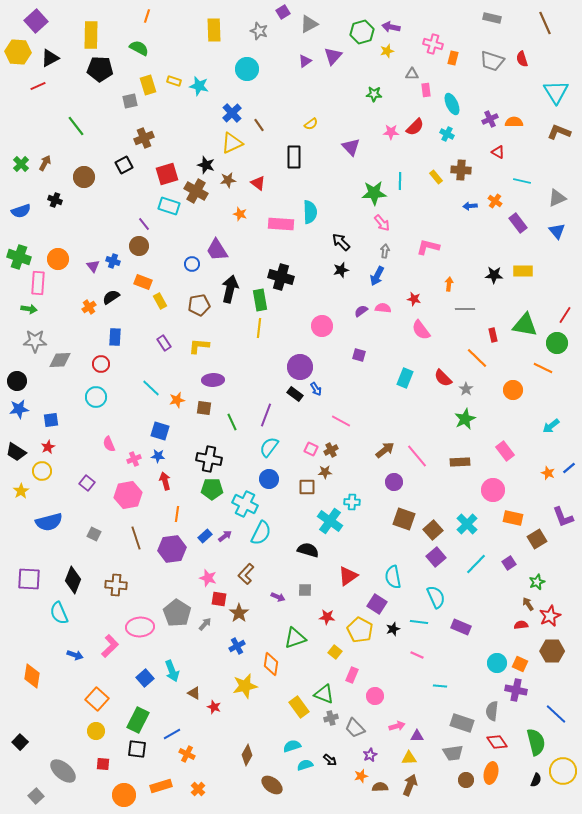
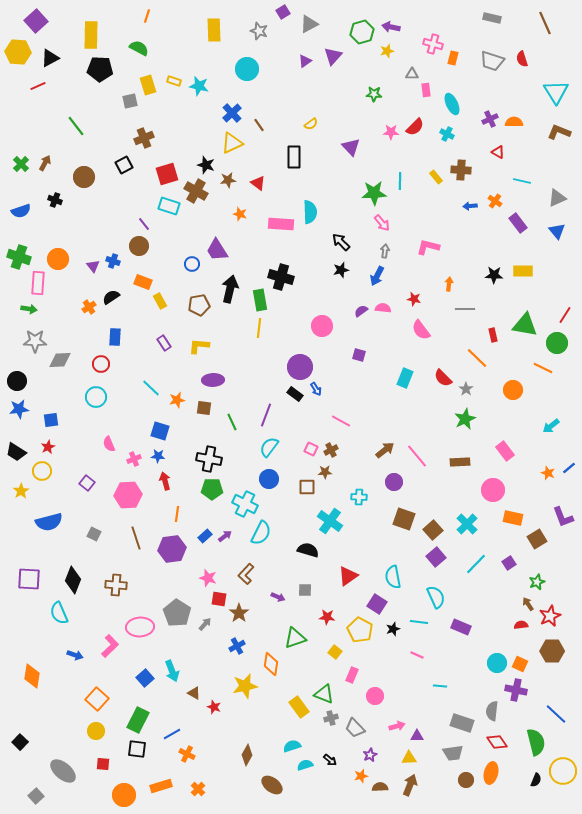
pink hexagon at (128, 495): rotated 8 degrees clockwise
cyan cross at (352, 502): moved 7 px right, 5 px up
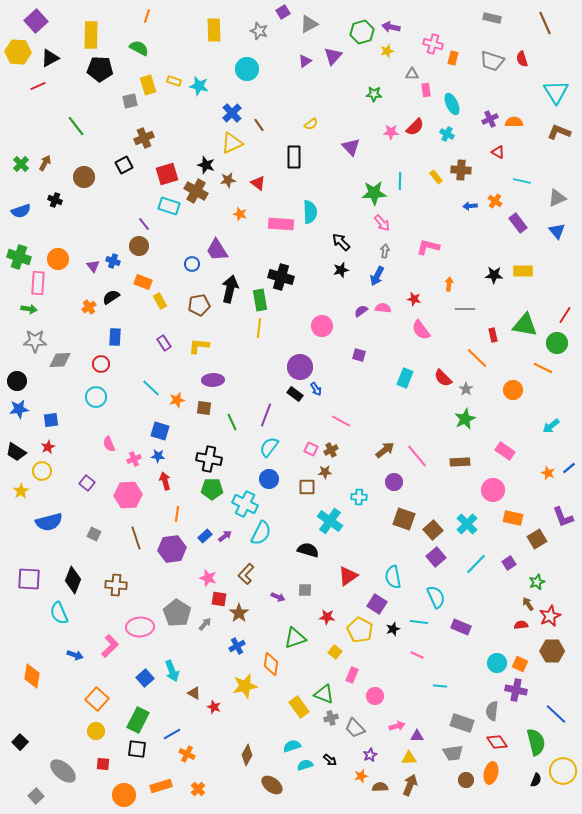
pink rectangle at (505, 451): rotated 18 degrees counterclockwise
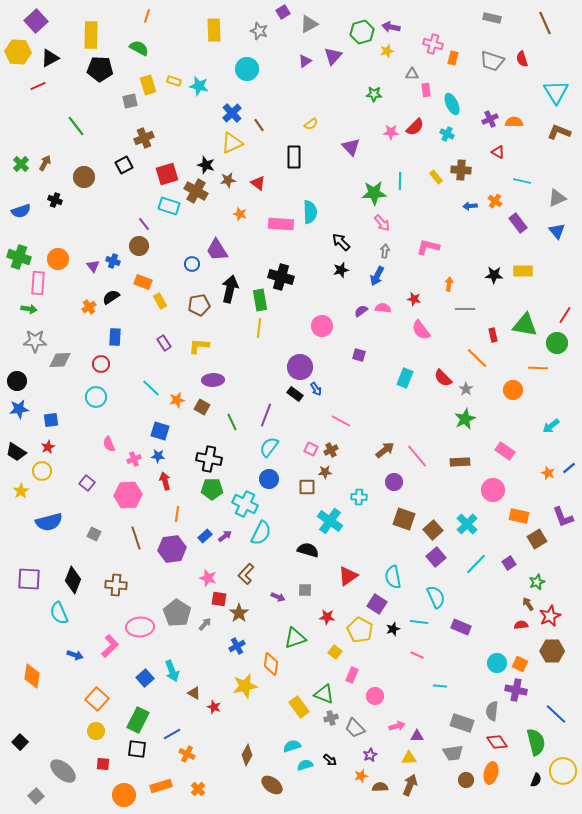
orange line at (543, 368): moved 5 px left; rotated 24 degrees counterclockwise
brown square at (204, 408): moved 2 px left, 1 px up; rotated 21 degrees clockwise
orange rectangle at (513, 518): moved 6 px right, 2 px up
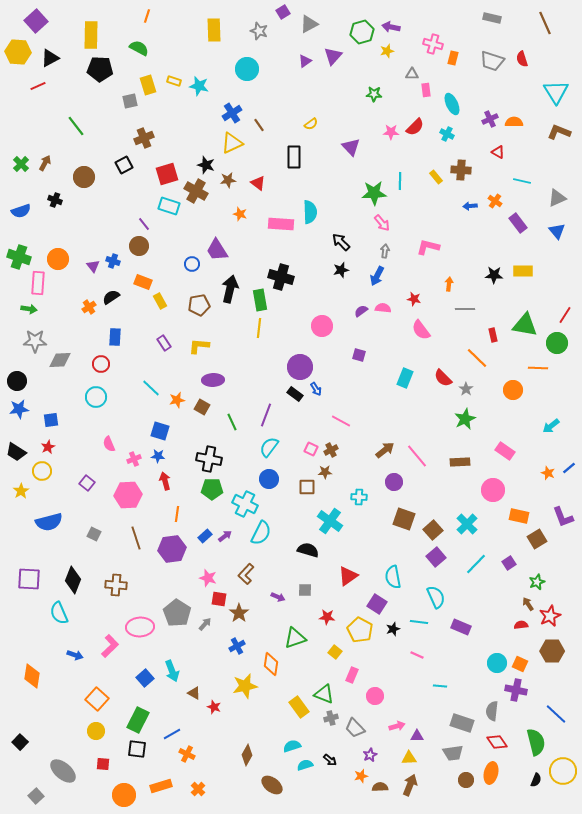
blue cross at (232, 113): rotated 12 degrees clockwise
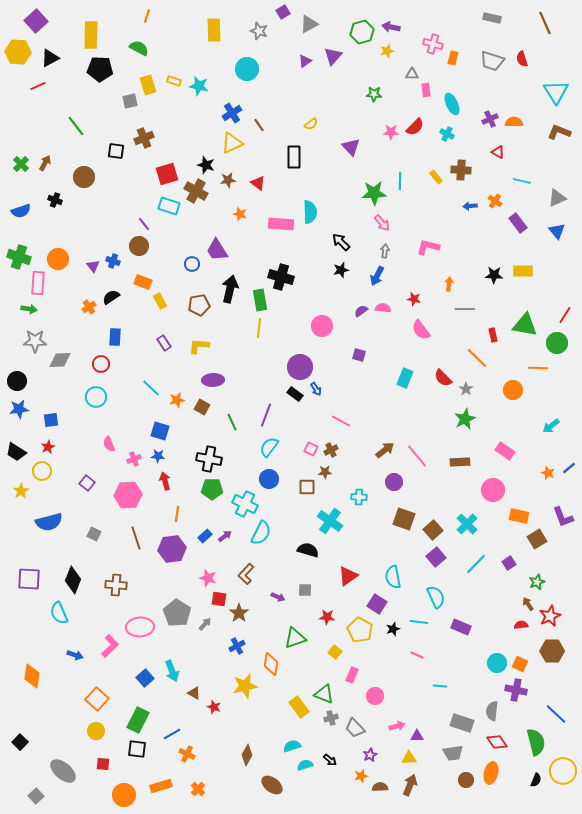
black square at (124, 165): moved 8 px left, 14 px up; rotated 36 degrees clockwise
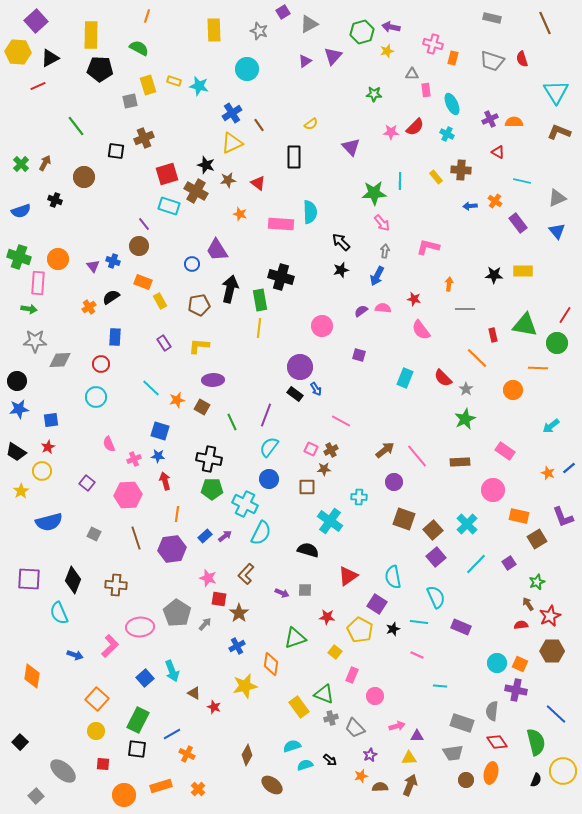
brown star at (325, 472): moved 1 px left, 3 px up
purple arrow at (278, 597): moved 4 px right, 4 px up
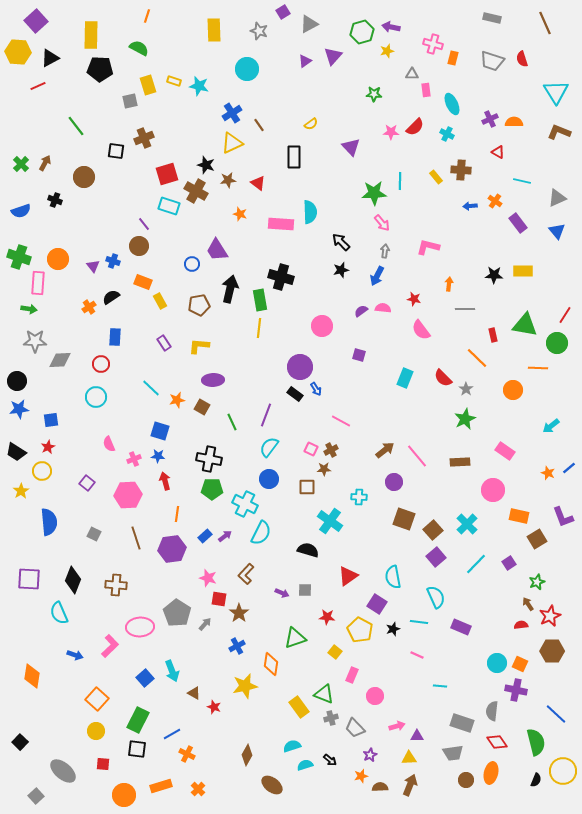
blue semicircle at (49, 522): rotated 80 degrees counterclockwise
